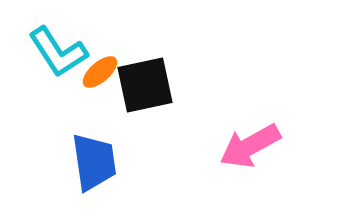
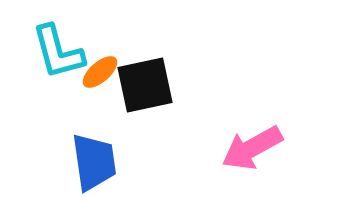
cyan L-shape: rotated 18 degrees clockwise
pink arrow: moved 2 px right, 2 px down
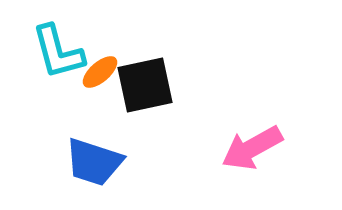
blue trapezoid: rotated 116 degrees clockwise
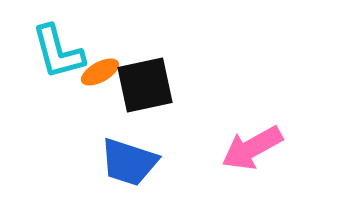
orange ellipse: rotated 12 degrees clockwise
blue trapezoid: moved 35 px right
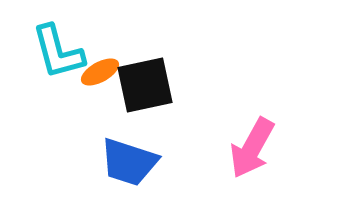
pink arrow: rotated 32 degrees counterclockwise
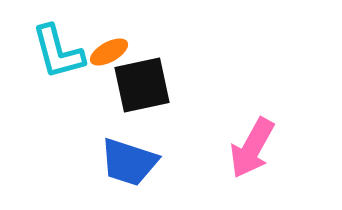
orange ellipse: moved 9 px right, 20 px up
black square: moved 3 px left
